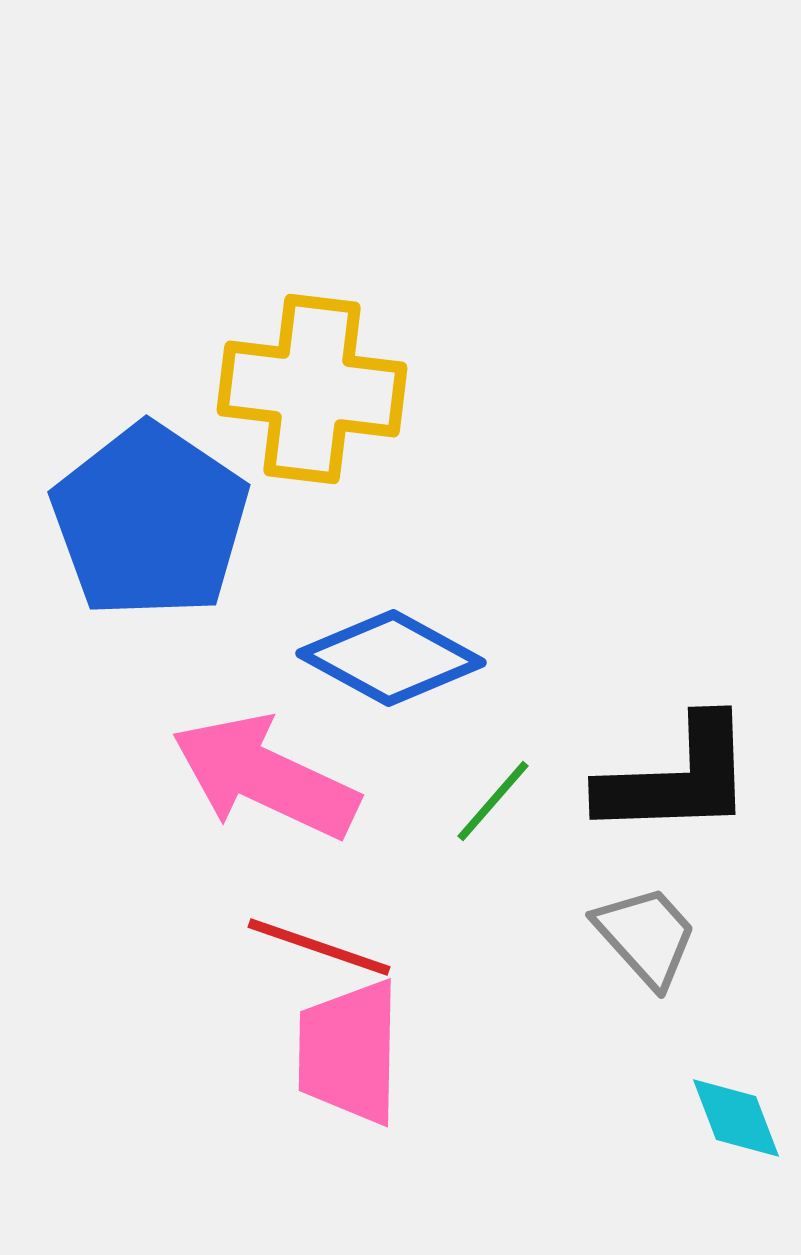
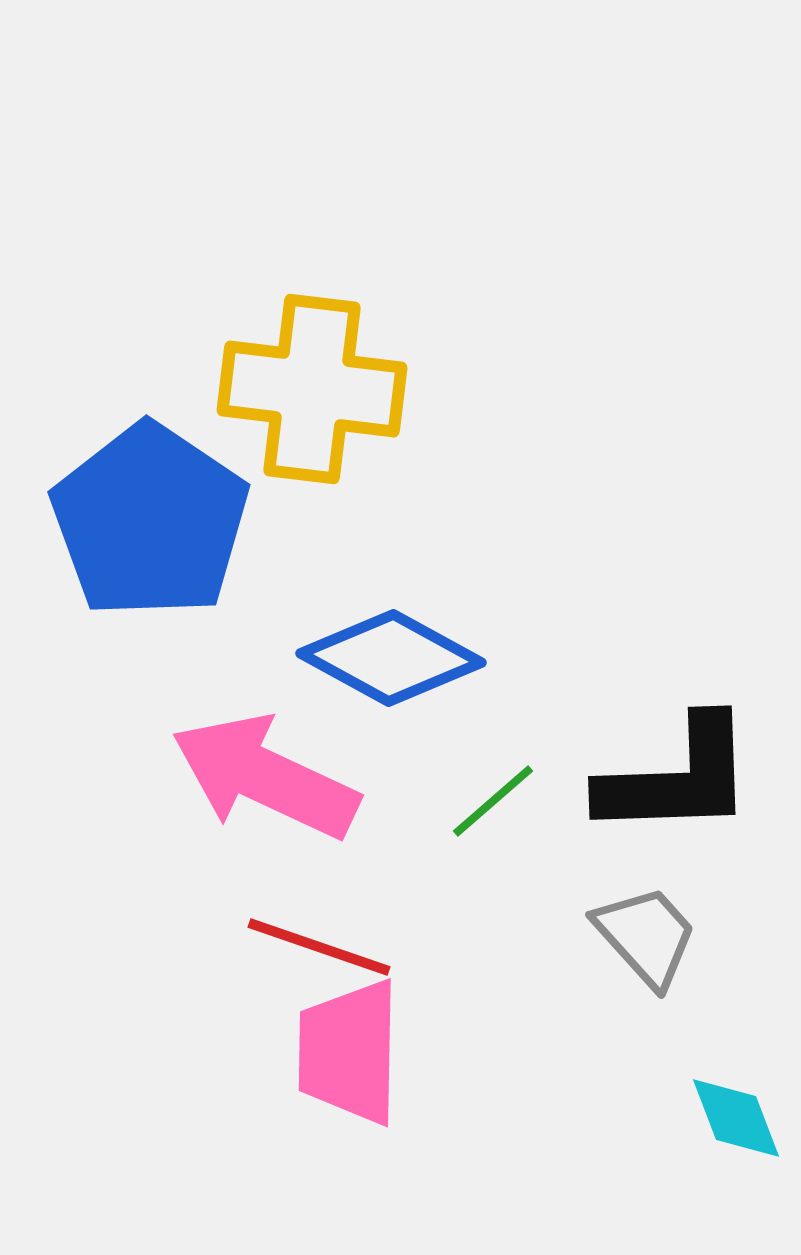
green line: rotated 8 degrees clockwise
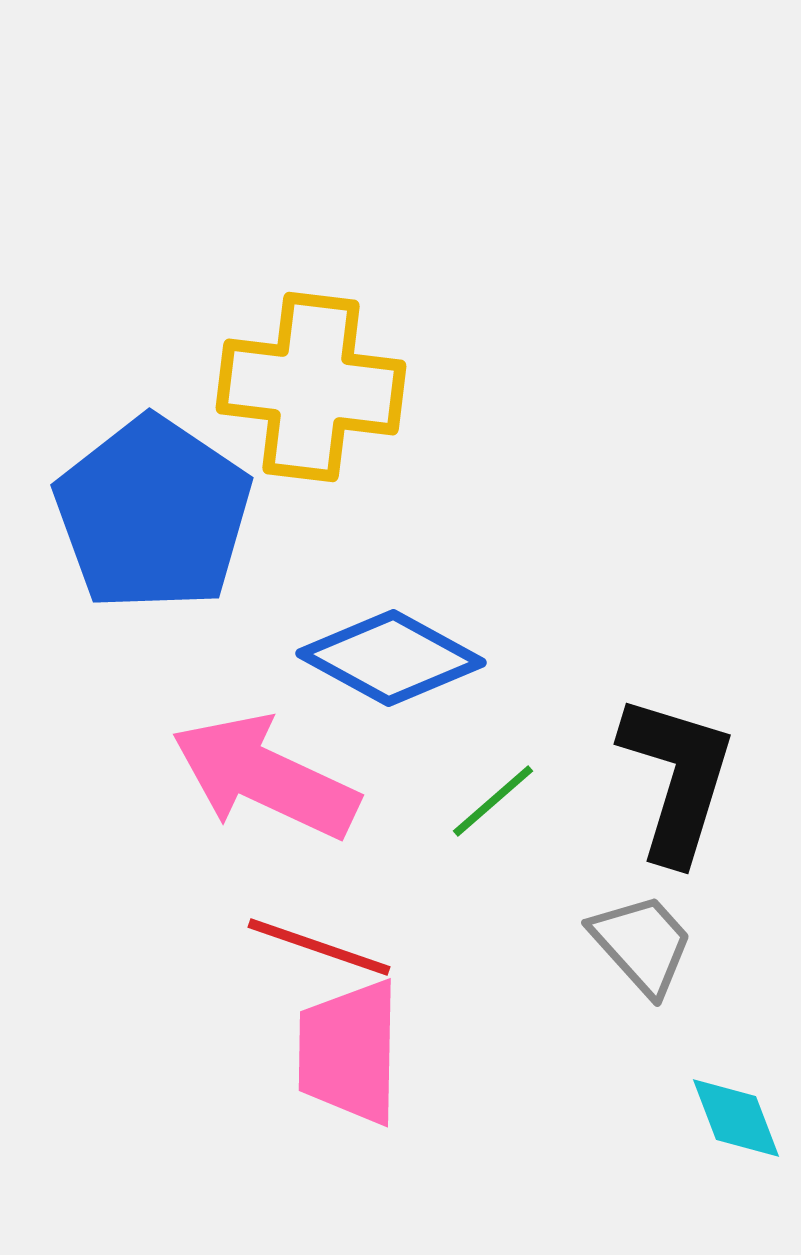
yellow cross: moved 1 px left, 2 px up
blue pentagon: moved 3 px right, 7 px up
black L-shape: rotated 71 degrees counterclockwise
gray trapezoid: moved 4 px left, 8 px down
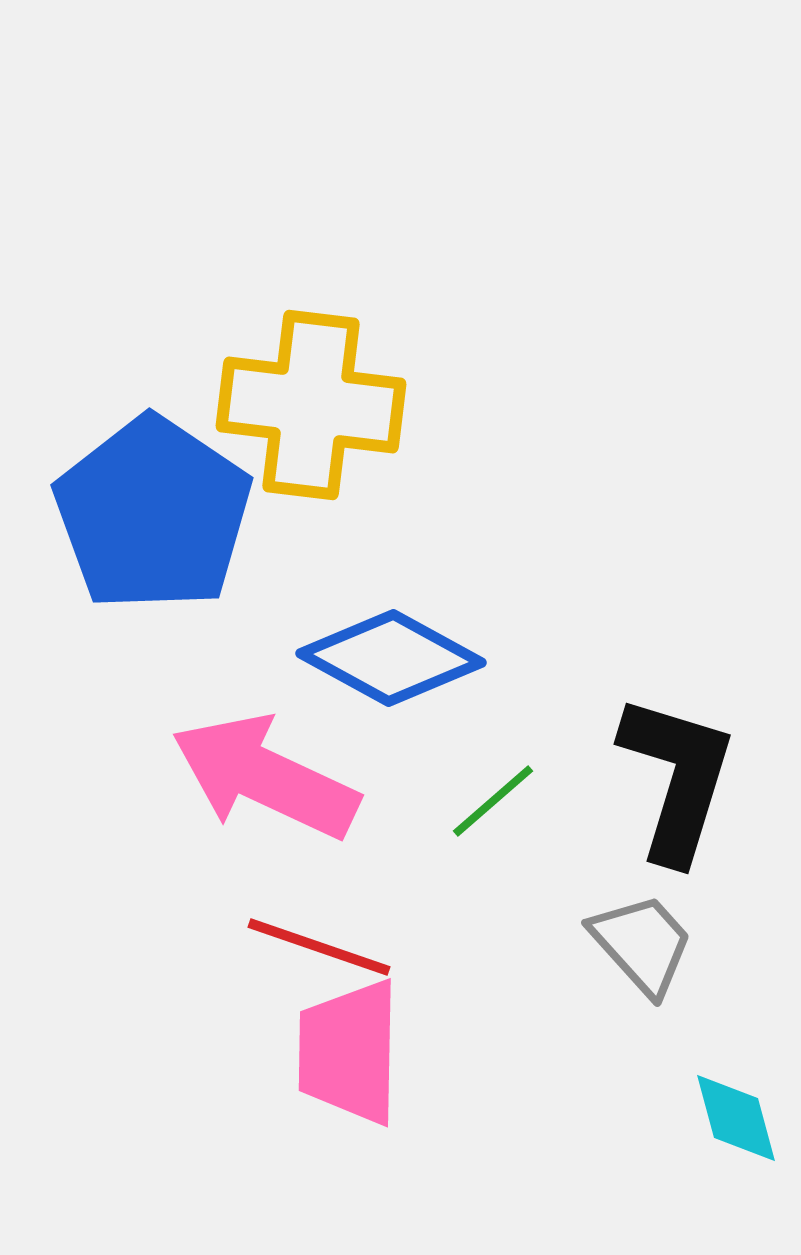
yellow cross: moved 18 px down
cyan diamond: rotated 6 degrees clockwise
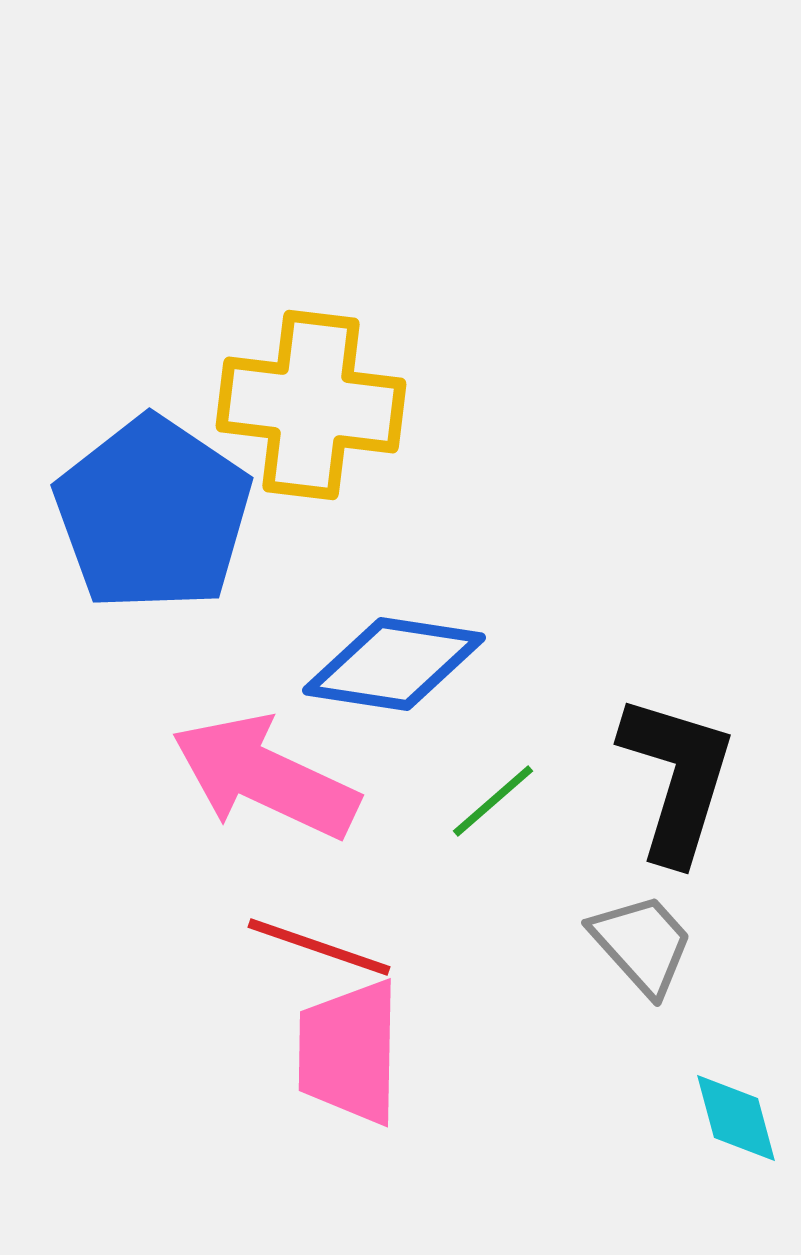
blue diamond: moved 3 px right, 6 px down; rotated 20 degrees counterclockwise
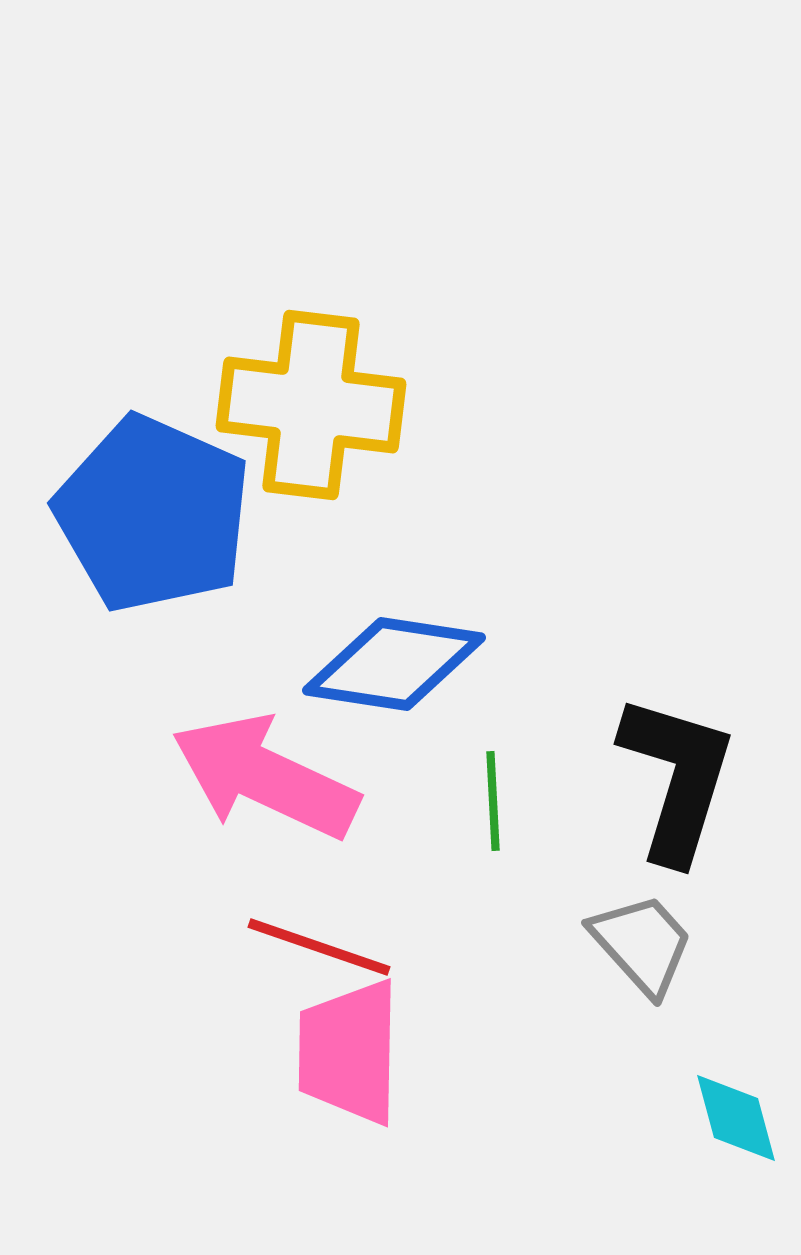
blue pentagon: rotated 10 degrees counterclockwise
green line: rotated 52 degrees counterclockwise
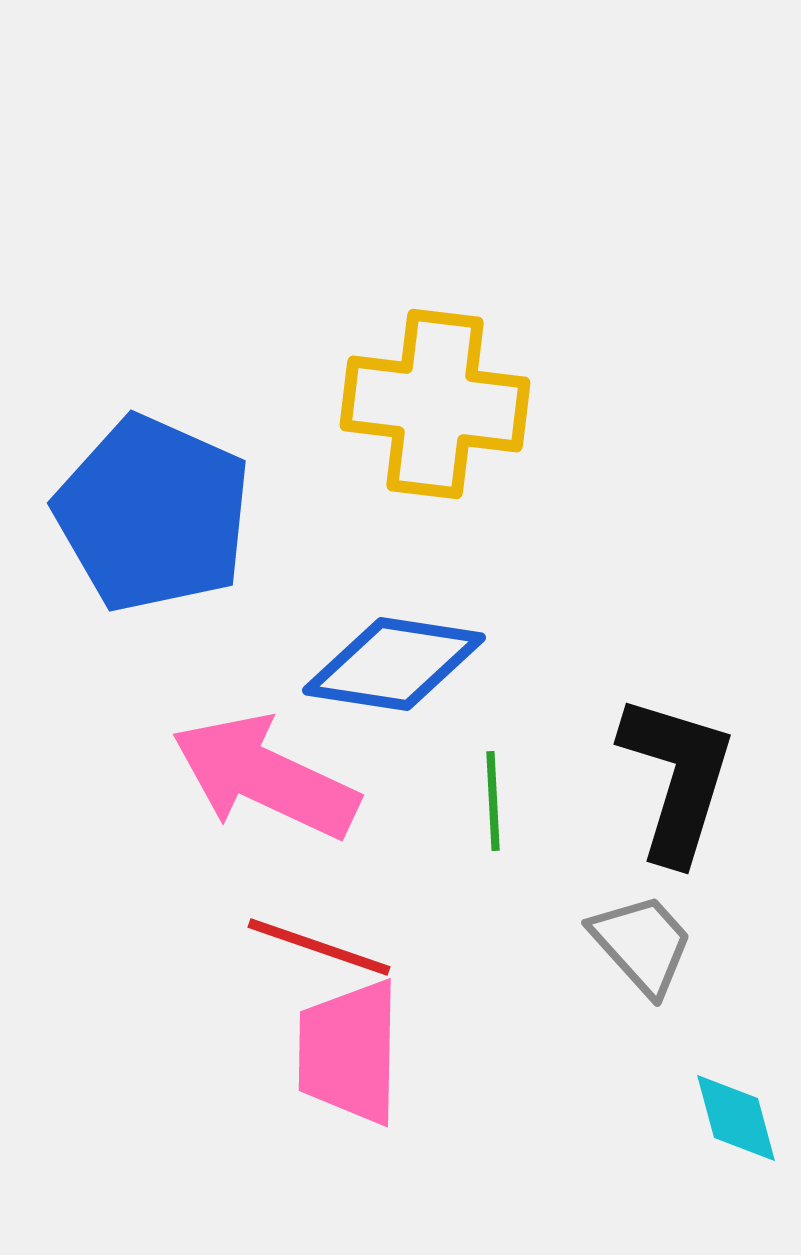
yellow cross: moved 124 px right, 1 px up
